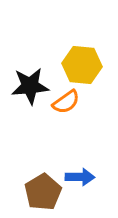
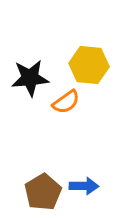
yellow hexagon: moved 7 px right
black star: moved 8 px up
blue arrow: moved 4 px right, 9 px down
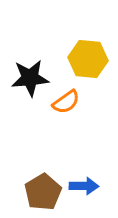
yellow hexagon: moved 1 px left, 6 px up
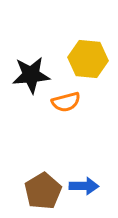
black star: moved 1 px right, 3 px up
orange semicircle: rotated 20 degrees clockwise
brown pentagon: moved 1 px up
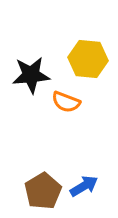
orange semicircle: rotated 36 degrees clockwise
blue arrow: rotated 32 degrees counterclockwise
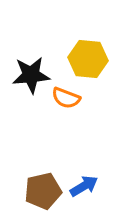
orange semicircle: moved 4 px up
brown pentagon: rotated 18 degrees clockwise
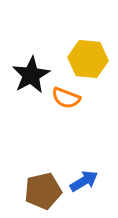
black star: rotated 24 degrees counterclockwise
blue arrow: moved 5 px up
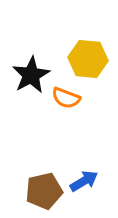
brown pentagon: moved 1 px right
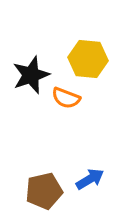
black star: rotated 9 degrees clockwise
blue arrow: moved 6 px right, 2 px up
